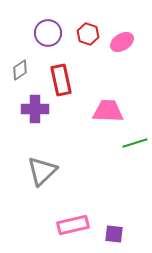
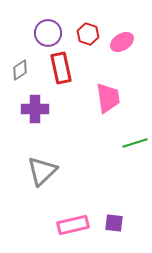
red rectangle: moved 12 px up
pink trapezoid: moved 13 px up; rotated 80 degrees clockwise
purple square: moved 11 px up
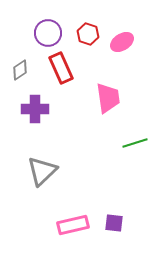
red rectangle: rotated 12 degrees counterclockwise
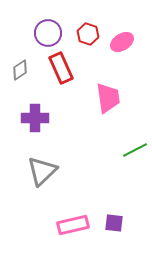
purple cross: moved 9 px down
green line: moved 7 px down; rotated 10 degrees counterclockwise
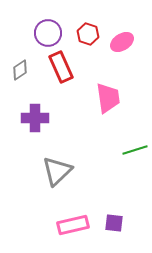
red rectangle: moved 1 px up
green line: rotated 10 degrees clockwise
gray triangle: moved 15 px right
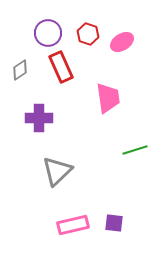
purple cross: moved 4 px right
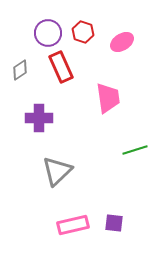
red hexagon: moved 5 px left, 2 px up
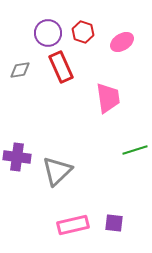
gray diamond: rotated 25 degrees clockwise
purple cross: moved 22 px left, 39 px down; rotated 8 degrees clockwise
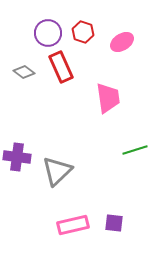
gray diamond: moved 4 px right, 2 px down; rotated 45 degrees clockwise
